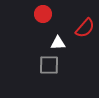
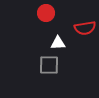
red circle: moved 3 px right, 1 px up
red semicircle: rotated 40 degrees clockwise
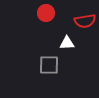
red semicircle: moved 7 px up
white triangle: moved 9 px right
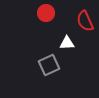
red semicircle: rotated 75 degrees clockwise
gray square: rotated 25 degrees counterclockwise
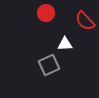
red semicircle: rotated 20 degrees counterclockwise
white triangle: moved 2 px left, 1 px down
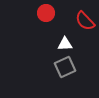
gray square: moved 16 px right, 2 px down
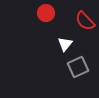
white triangle: rotated 49 degrees counterclockwise
gray square: moved 13 px right
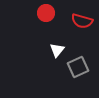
red semicircle: moved 3 px left; rotated 30 degrees counterclockwise
white triangle: moved 8 px left, 6 px down
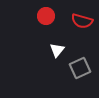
red circle: moved 3 px down
gray square: moved 2 px right, 1 px down
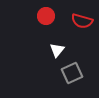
gray square: moved 8 px left, 5 px down
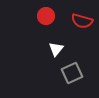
white triangle: moved 1 px left, 1 px up
